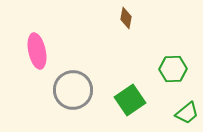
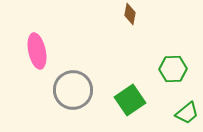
brown diamond: moved 4 px right, 4 px up
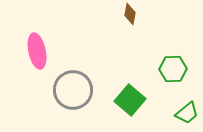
green square: rotated 16 degrees counterclockwise
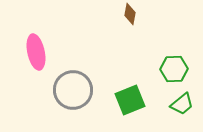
pink ellipse: moved 1 px left, 1 px down
green hexagon: moved 1 px right
green square: rotated 28 degrees clockwise
green trapezoid: moved 5 px left, 9 px up
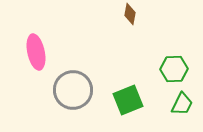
green square: moved 2 px left
green trapezoid: rotated 25 degrees counterclockwise
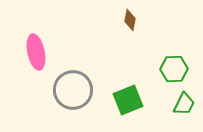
brown diamond: moved 6 px down
green trapezoid: moved 2 px right
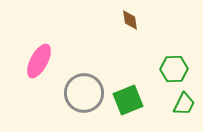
brown diamond: rotated 20 degrees counterclockwise
pink ellipse: moved 3 px right, 9 px down; rotated 40 degrees clockwise
gray circle: moved 11 px right, 3 px down
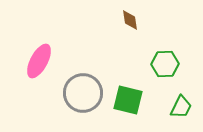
green hexagon: moved 9 px left, 5 px up
gray circle: moved 1 px left
green square: rotated 36 degrees clockwise
green trapezoid: moved 3 px left, 3 px down
